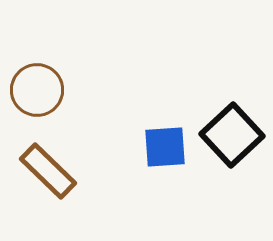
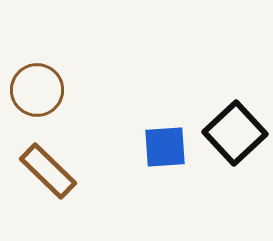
black square: moved 3 px right, 2 px up
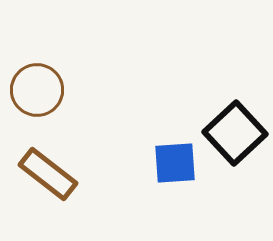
blue square: moved 10 px right, 16 px down
brown rectangle: moved 3 px down; rotated 6 degrees counterclockwise
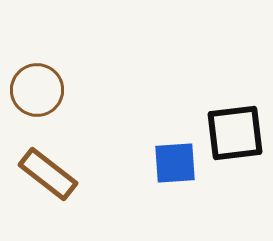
black square: rotated 36 degrees clockwise
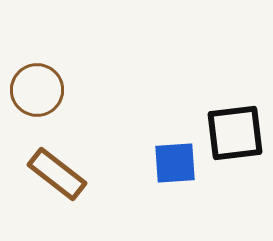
brown rectangle: moved 9 px right
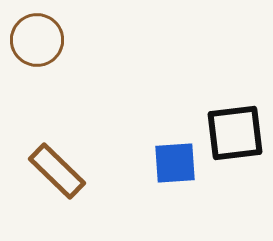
brown circle: moved 50 px up
brown rectangle: moved 3 px up; rotated 6 degrees clockwise
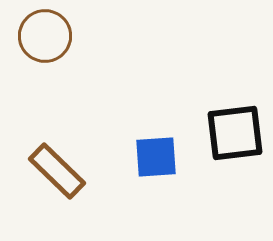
brown circle: moved 8 px right, 4 px up
blue square: moved 19 px left, 6 px up
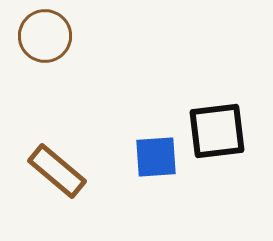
black square: moved 18 px left, 2 px up
brown rectangle: rotated 4 degrees counterclockwise
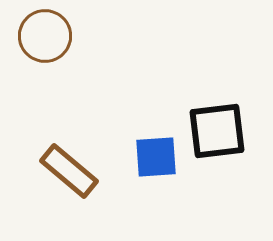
brown rectangle: moved 12 px right
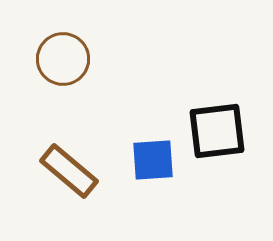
brown circle: moved 18 px right, 23 px down
blue square: moved 3 px left, 3 px down
